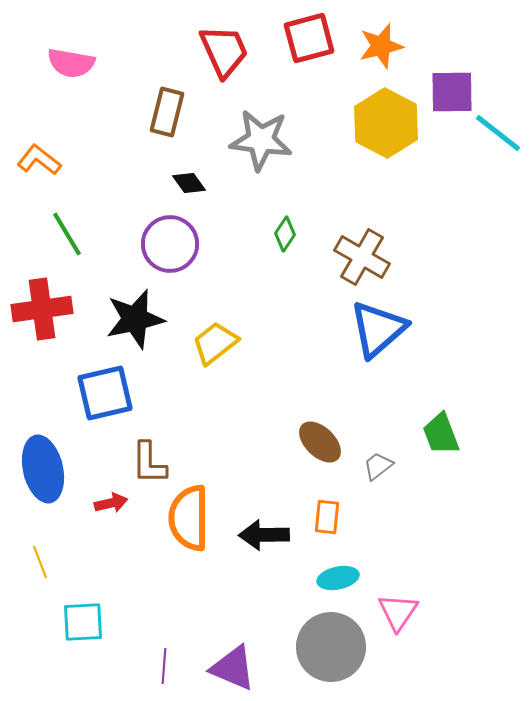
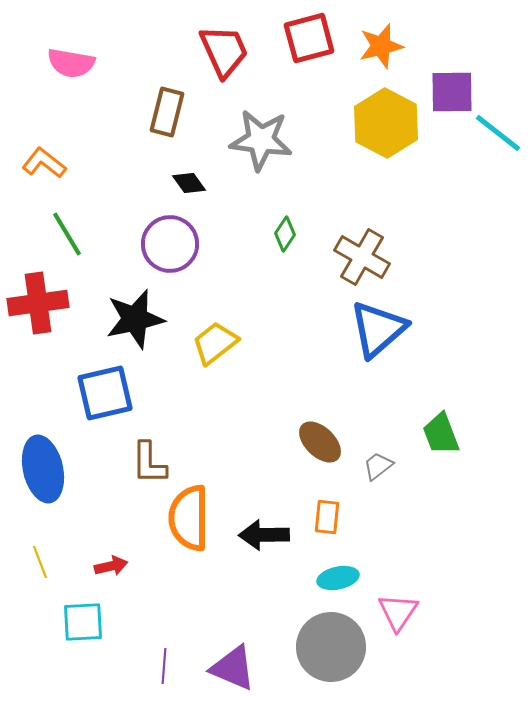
orange L-shape: moved 5 px right, 3 px down
red cross: moved 4 px left, 6 px up
red arrow: moved 63 px down
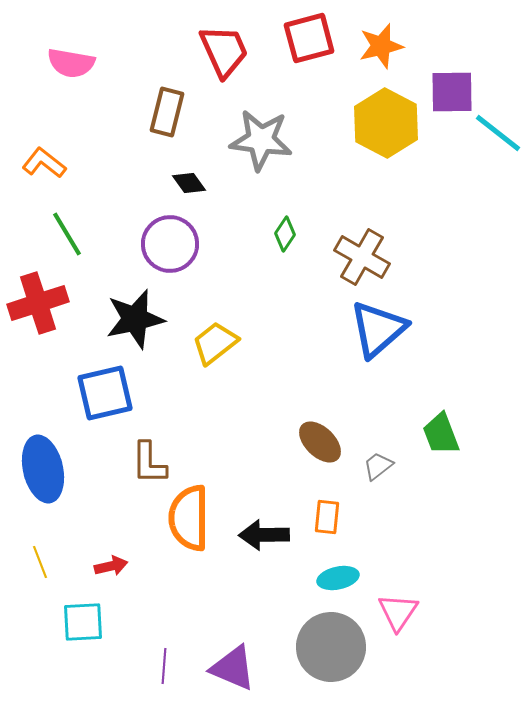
red cross: rotated 10 degrees counterclockwise
